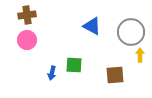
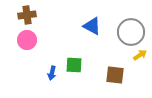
yellow arrow: rotated 56 degrees clockwise
brown square: rotated 12 degrees clockwise
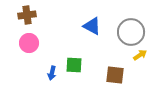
pink circle: moved 2 px right, 3 px down
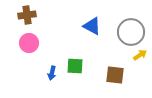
green square: moved 1 px right, 1 px down
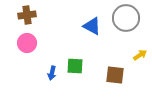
gray circle: moved 5 px left, 14 px up
pink circle: moved 2 px left
